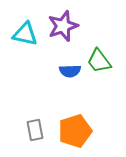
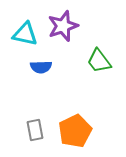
blue semicircle: moved 29 px left, 4 px up
orange pentagon: rotated 8 degrees counterclockwise
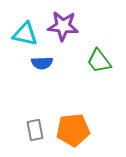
purple star: rotated 24 degrees clockwise
blue semicircle: moved 1 px right, 4 px up
orange pentagon: moved 2 px left, 1 px up; rotated 20 degrees clockwise
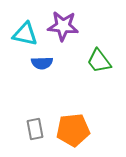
gray rectangle: moved 1 px up
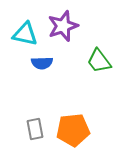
purple star: rotated 24 degrees counterclockwise
